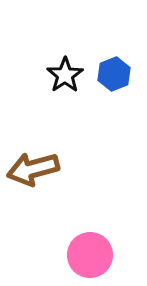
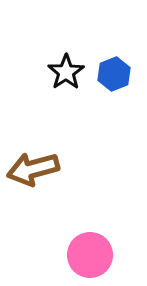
black star: moved 1 px right, 3 px up
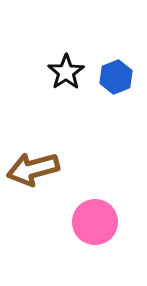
blue hexagon: moved 2 px right, 3 px down
pink circle: moved 5 px right, 33 px up
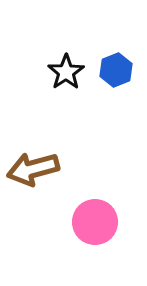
blue hexagon: moved 7 px up
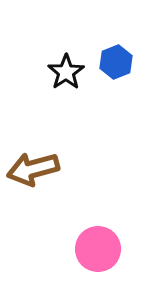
blue hexagon: moved 8 px up
pink circle: moved 3 px right, 27 px down
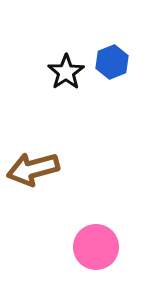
blue hexagon: moved 4 px left
pink circle: moved 2 px left, 2 px up
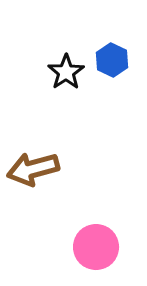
blue hexagon: moved 2 px up; rotated 12 degrees counterclockwise
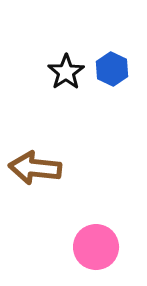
blue hexagon: moved 9 px down
brown arrow: moved 2 px right, 1 px up; rotated 21 degrees clockwise
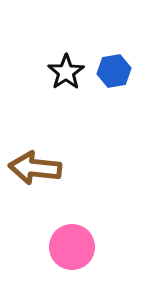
blue hexagon: moved 2 px right, 2 px down; rotated 24 degrees clockwise
pink circle: moved 24 px left
